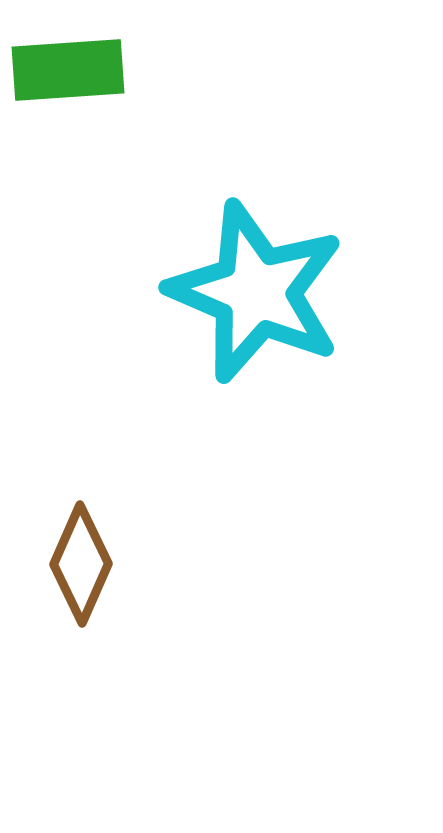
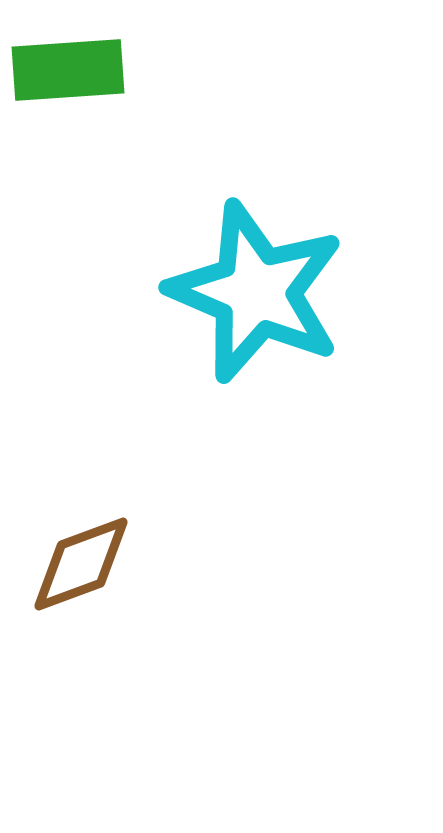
brown diamond: rotated 46 degrees clockwise
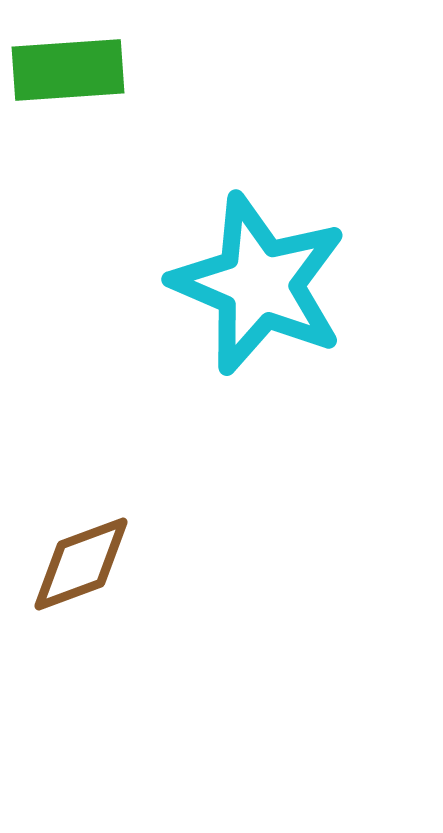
cyan star: moved 3 px right, 8 px up
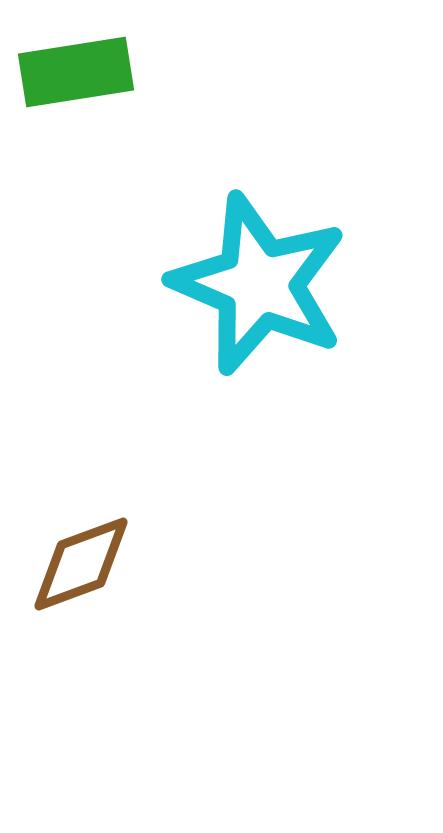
green rectangle: moved 8 px right, 2 px down; rotated 5 degrees counterclockwise
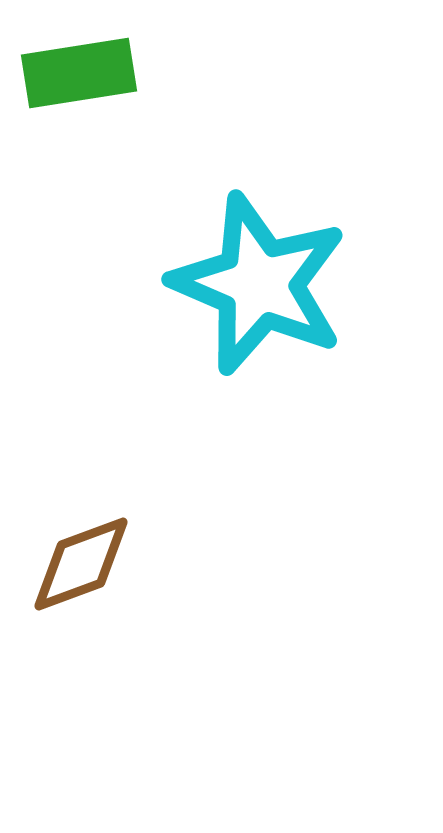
green rectangle: moved 3 px right, 1 px down
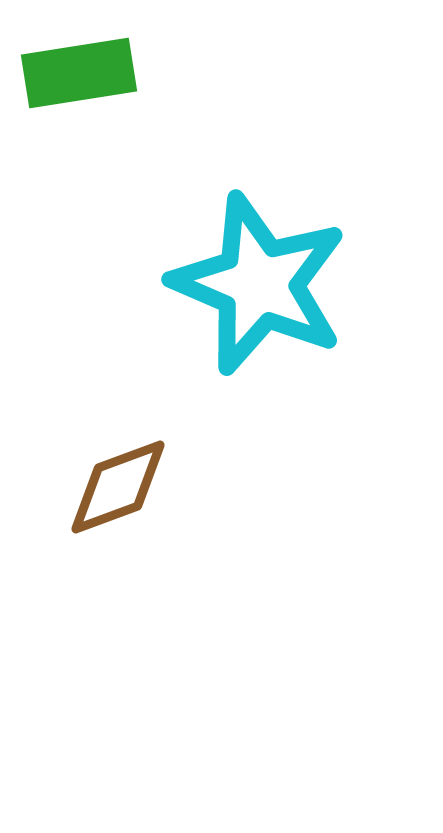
brown diamond: moved 37 px right, 77 px up
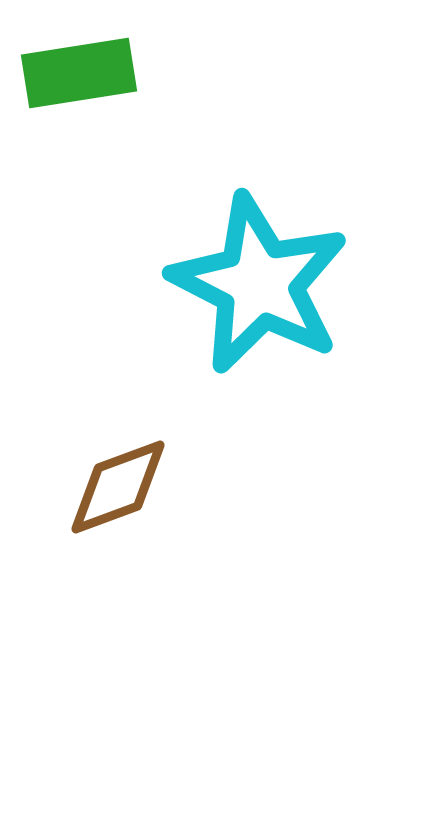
cyan star: rotated 4 degrees clockwise
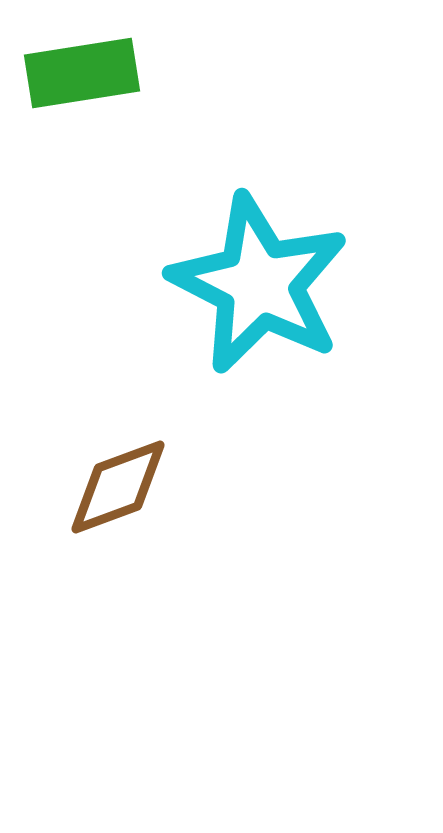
green rectangle: moved 3 px right
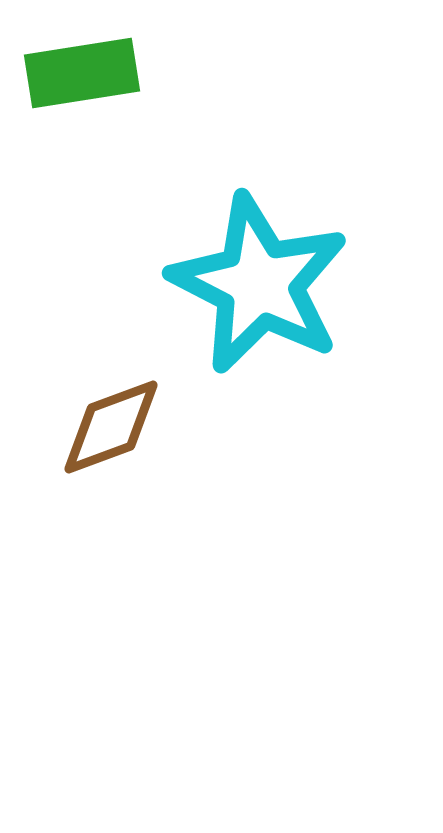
brown diamond: moved 7 px left, 60 px up
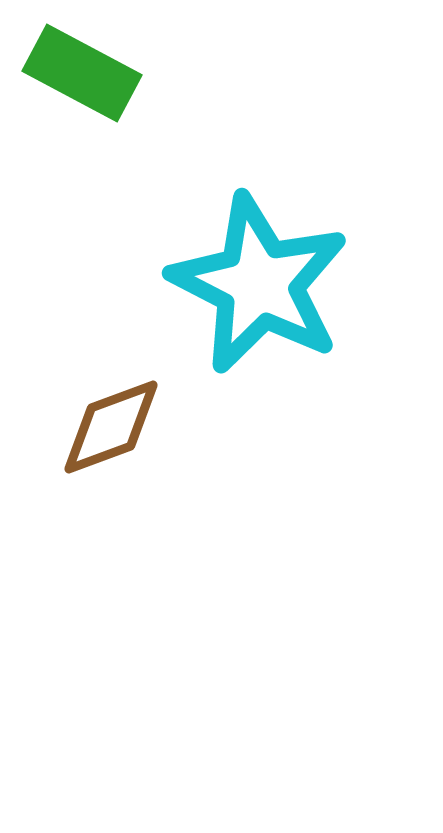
green rectangle: rotated 37 degrees clockwise
